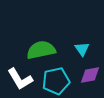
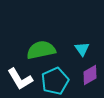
purple diamond: rotated 20 degrees counterclockwise
cyan pentagon: moved 1 px left; rotated 12 degrees counterclockwise
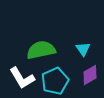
cyan triangle: moved 1 px right
white L-shape: moved 2 px right, 1 px up
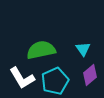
purple diamond: rotated 10 degrees counterclockwise
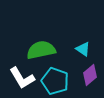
cyan triangle: rotated 21 degrees counterclockwise
cyan pentagon: rotated 28 degrees counterclockwise
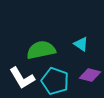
cyan triangle: moved 2 px left, 5 px up
purple diamond: rotated 55 degrees clockwise
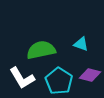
cyan triangle: rotated 14 degrees counterclockwise
cyan pentagon: moved 4 px right; rotated 12 degrees clockwise
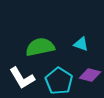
green semicircle: moved 1 px left, 3 px up
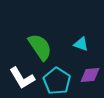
green semicircle: rotated 68 degrees clockwise
purple diamond: rotated 20 degrees counterclockwise
cyan pentagon: moved 2 px left
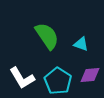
green semicircle: moved 7 px right, 11 px up
cyan pentagon: moved 1 px right
